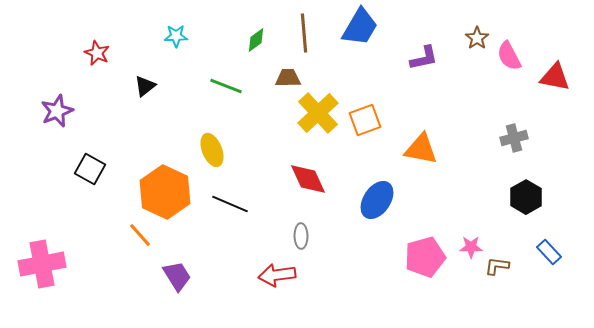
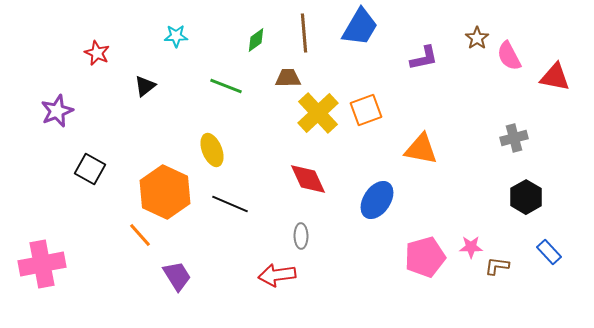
orange square: moved 1 px right, 10 px up
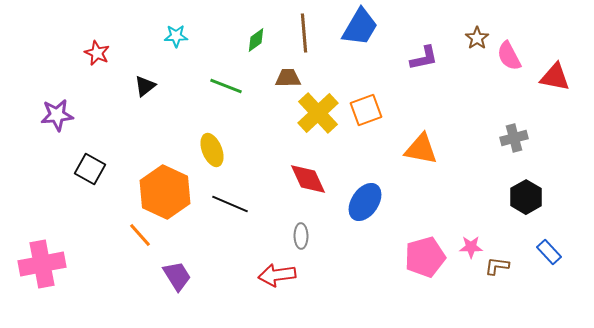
purple star: moved 4 px down; rotated 16 degrees clockwise
blue ellipse: moved 12 px left, 2 px down
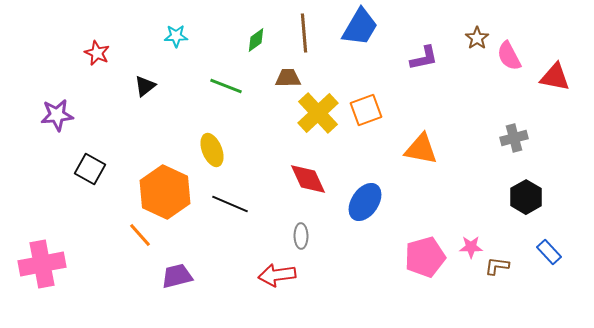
purple trapezoid: rotated 72 degrees counterclockwise
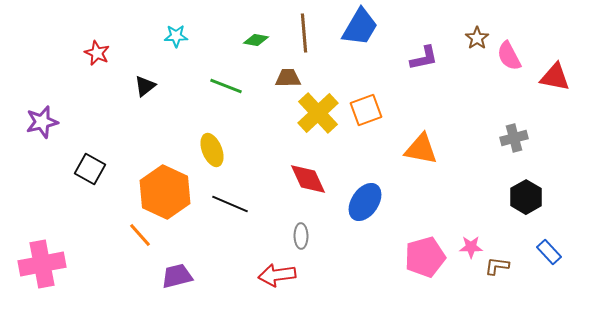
green diamond: rotated 45 degrees clockwise
purple star: moved 15 px left, 7 px down; rotated 8 degrees counterclockwise
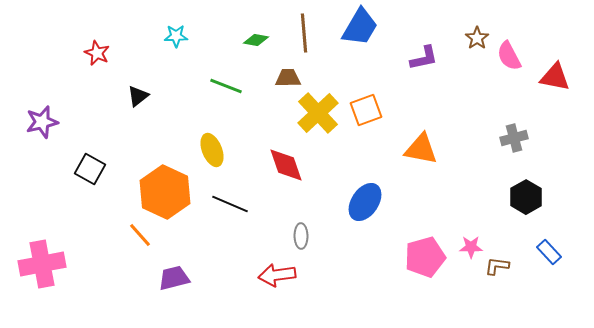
black triangle: moved 7 px left, 10 px down
red diamond: moved 22 px left, 14 px up; rotated 6 degrees clockwise
purple trapezoid: moved 3 px left, 2 px down
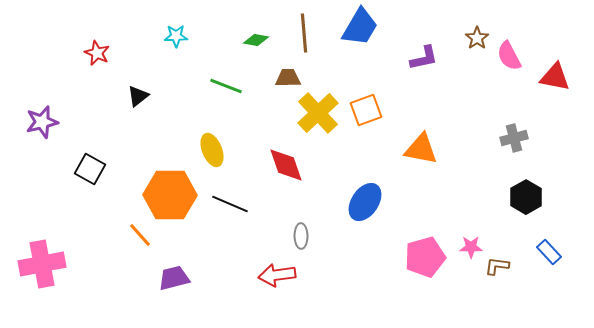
orange hexagon: moved 5 px right, 3 px down; rotated 24 degrees counterclockwise
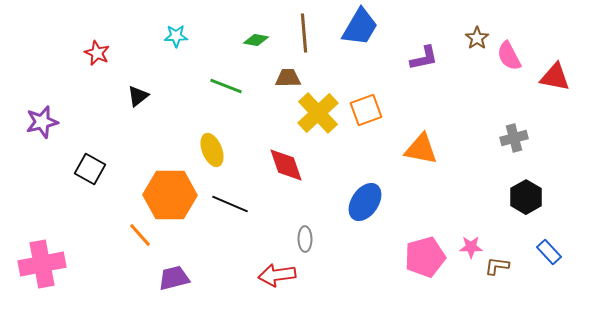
gray ellipse: moved 4 px right, 3 px down
